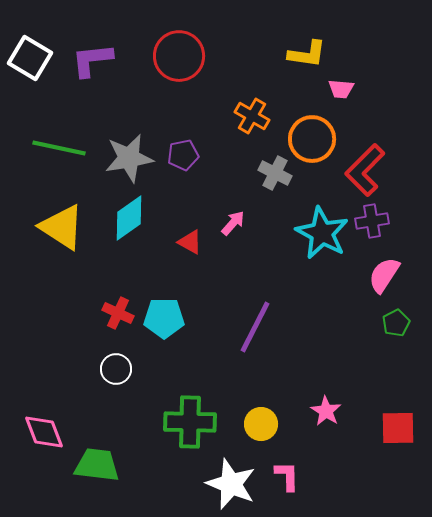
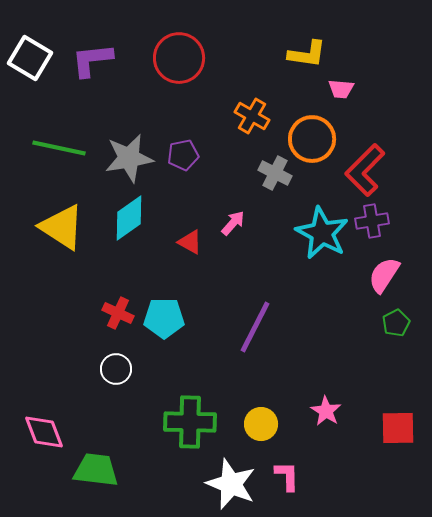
red circle: moved 2 px down
green trapezoid: moved 1 px left, 5 px down
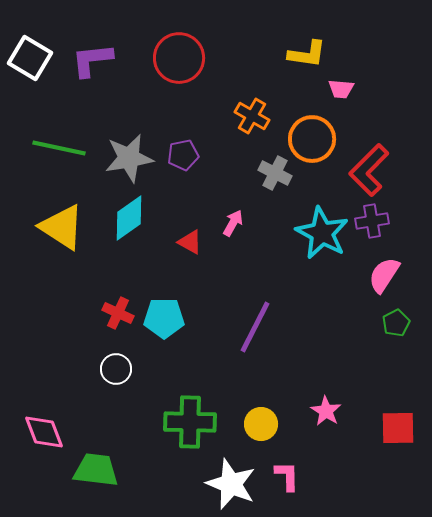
red L-shape: moved 4 px right
pink arrow: rotated 12 degrees counterclockwise
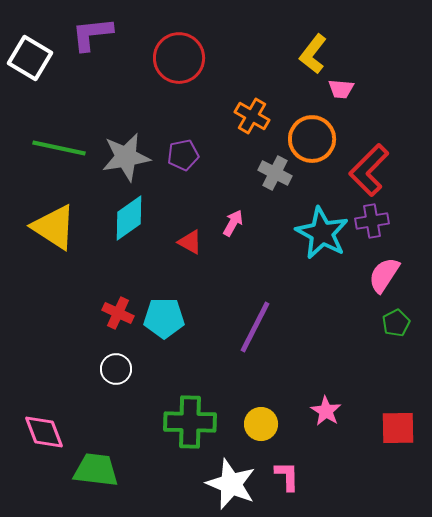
yellow L-shape: moved 6 px right; rotated 120 degrees clockwise
purple L-shape: moved 26 px up
gray star: moved 3 px left, 1 px up
yellow triangle: moved 8 px left
